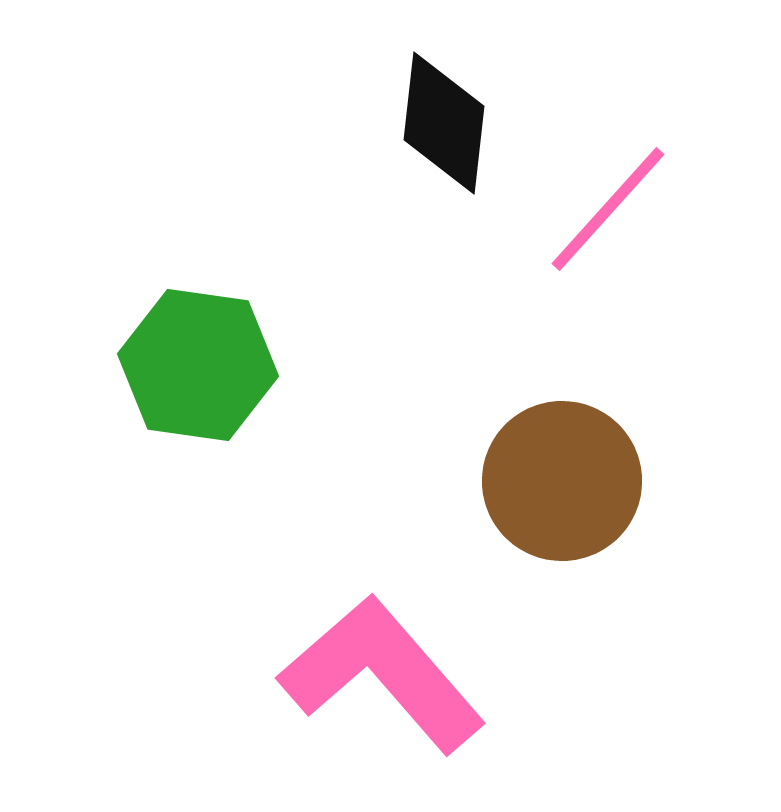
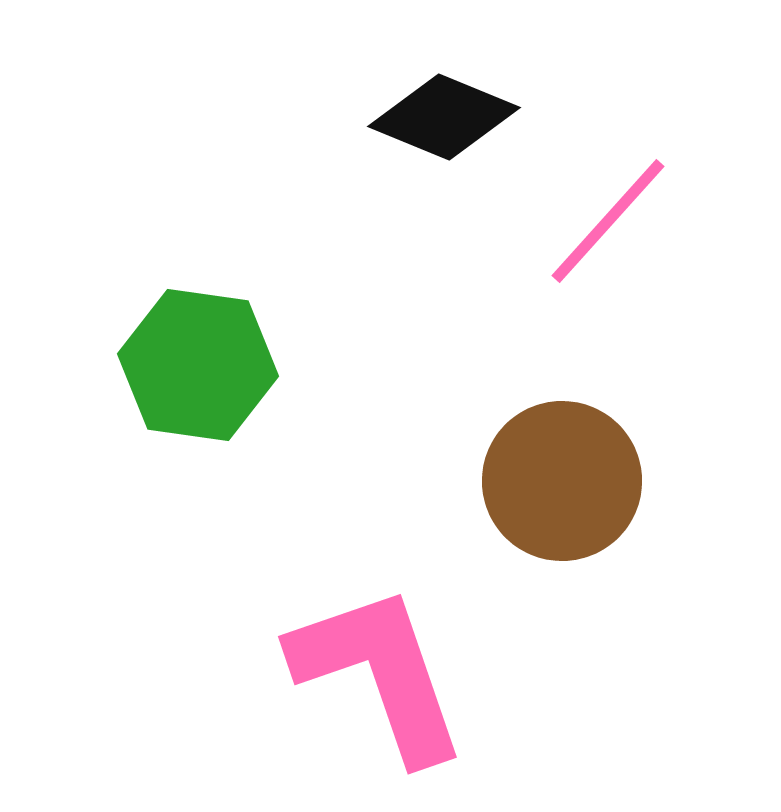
black diamond: moved 6 px up; rotated 74 degrees counterclockwise
pink line: moved 12 px down
pink L-shape: moved 3 px left, 1 px up; rotated 22 degrees clockwise
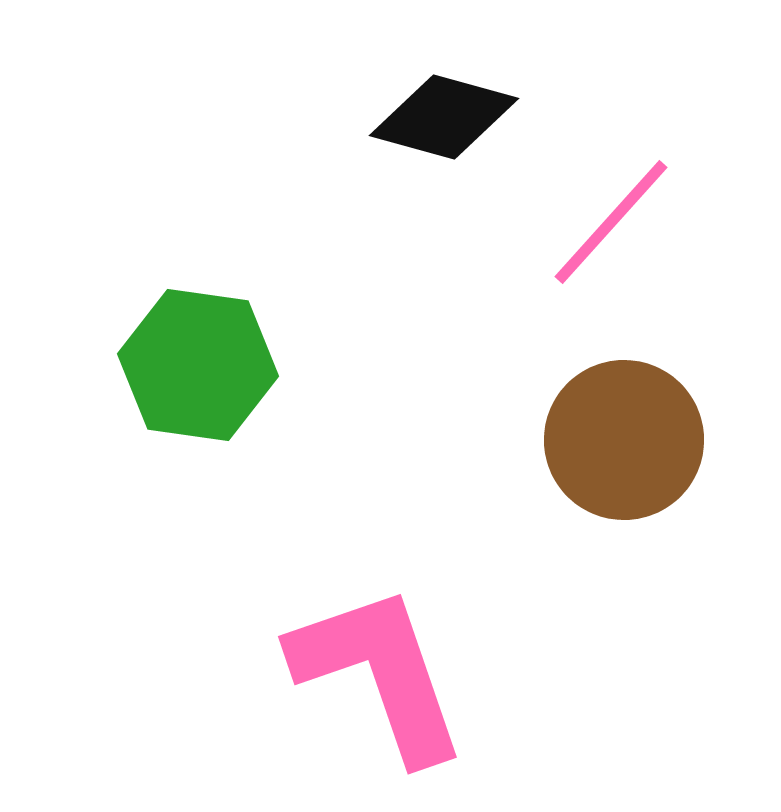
black diamond: rotated 7 degrees counterclockwise
pink line: moved 3 px right, 1 px down
brown circle: moved 62 px right, 41 px up
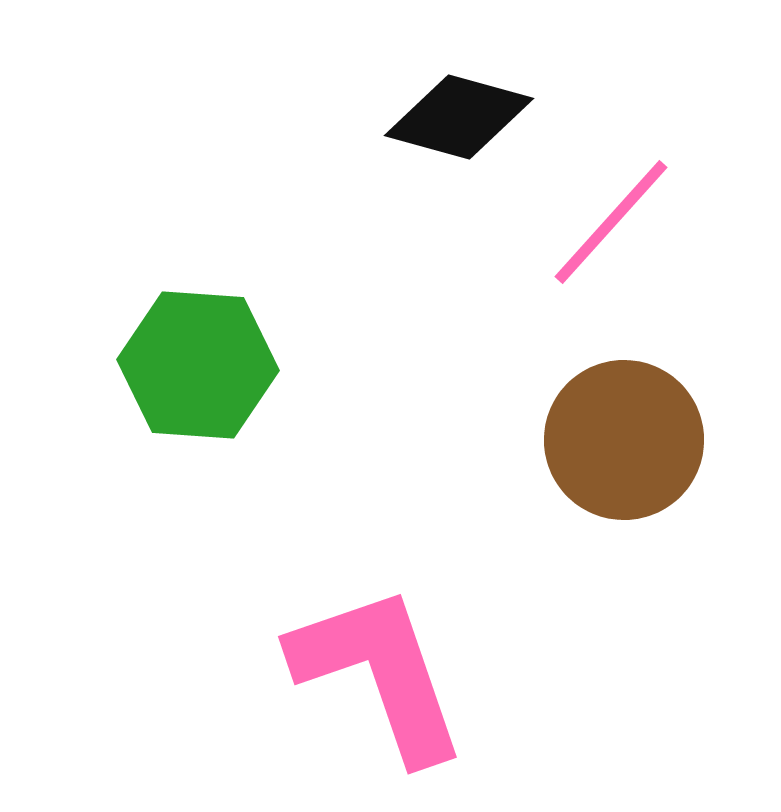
black diamond: moved 15 px right
green hexagon: rotated 4 degrees counterclockwise
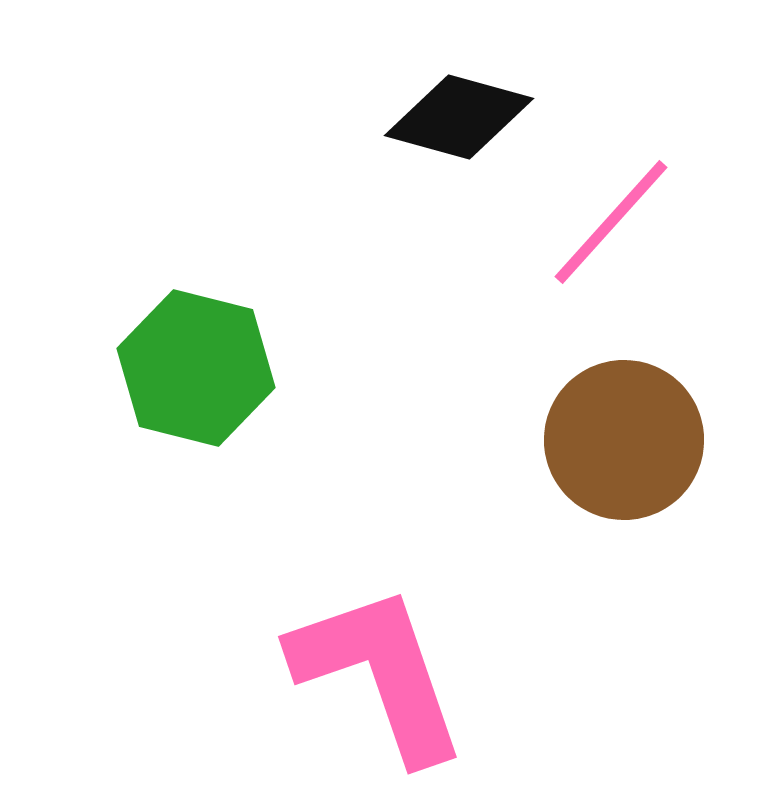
green hexagon: moved 2 px left, 3 px down; rotated 10 degrees clockwise
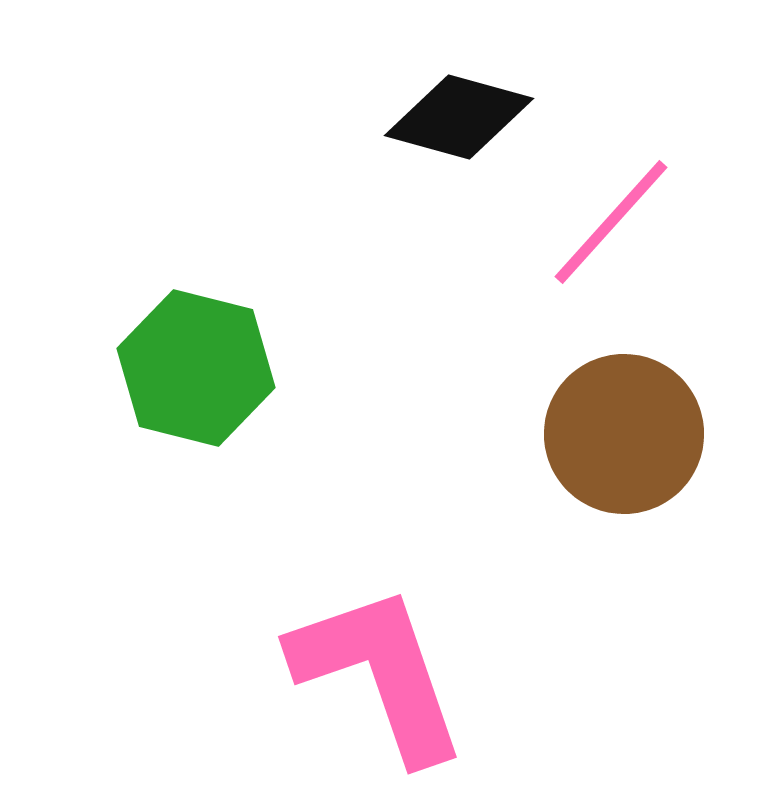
brown circle: moved 6 px up
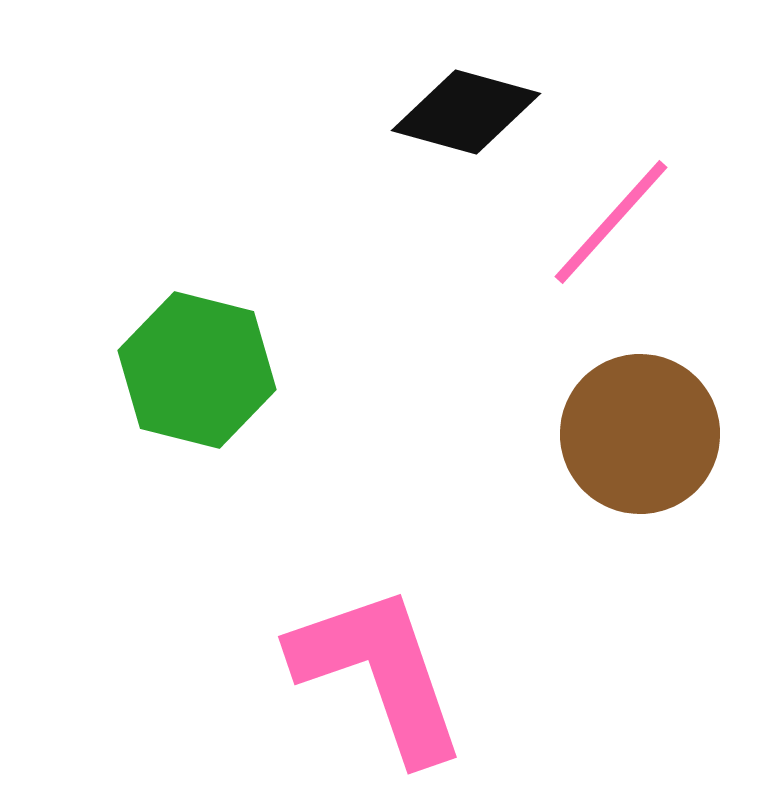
black diamond: moved 7 px right, 5 px up
green hexagon: moved 1 px right, 2 px down
brown circle: moved 16 px right
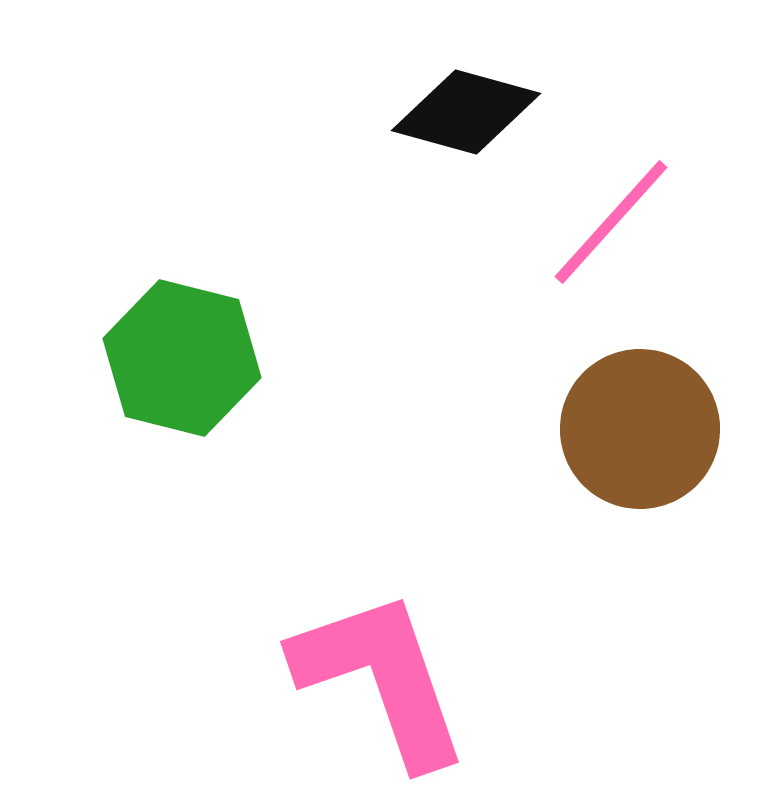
green hexagon: moved 15 px left, 12 px up
brown circle: moved 5 px up
pink L-shape: moved 2 px right, 5 px down
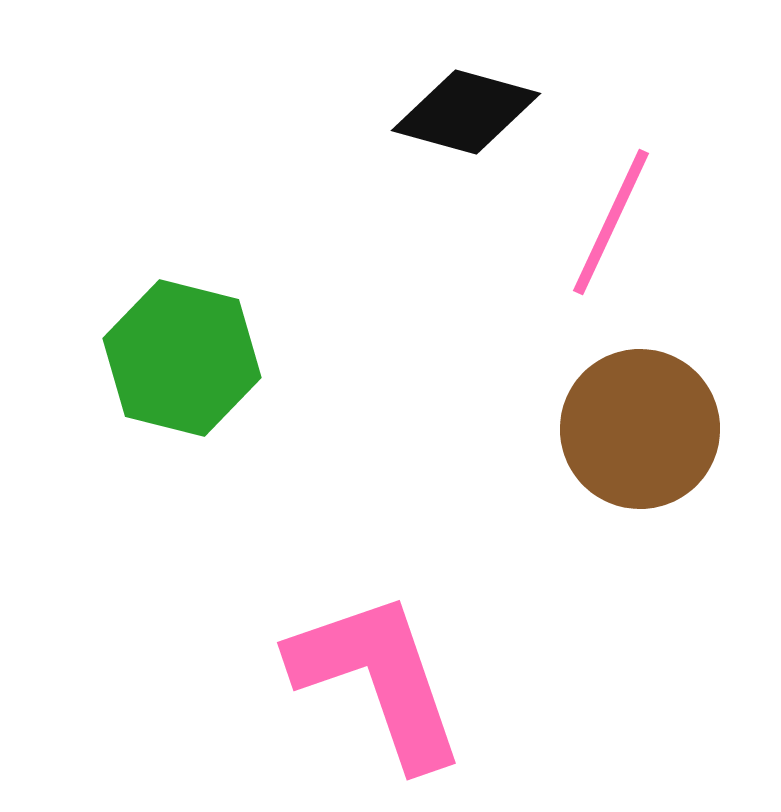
pink line: rotated 17 degrees counterclockwise
pink L-shape: moved 3 px left, 1 px down
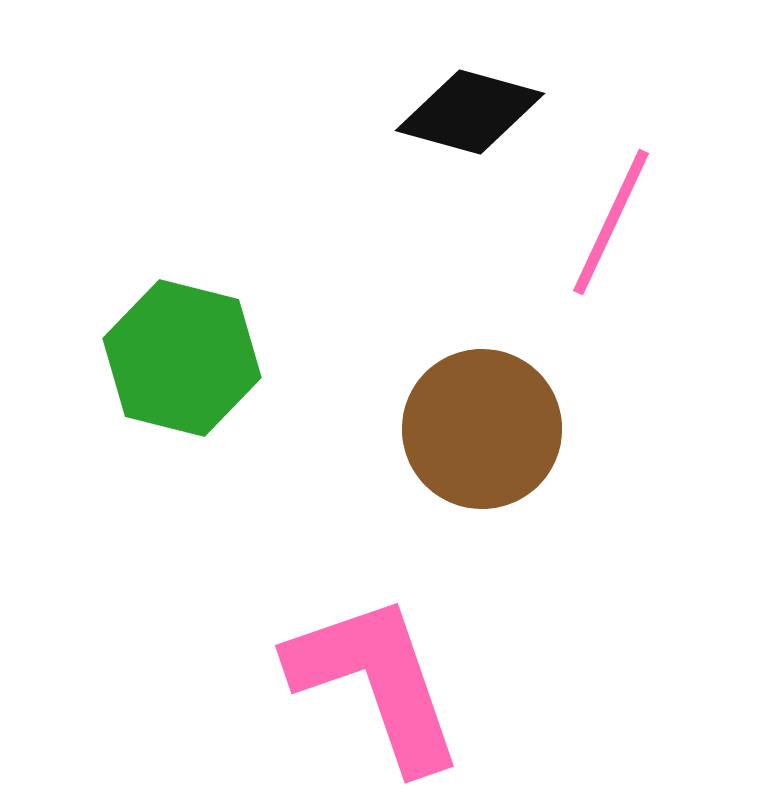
black diamond: moved 4 px right
brown circle: moved 158 px left
pink L-shape: moved 2 px left, 3 px down
